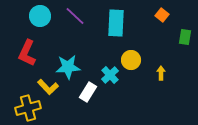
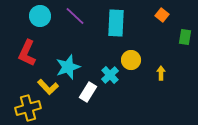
cyan star: rotated 15 degrees counterclockwise
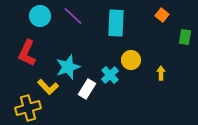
purple line: moved 2 px left
white rectangle: moved 1 px left, 3 px up
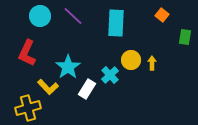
cyan star: rotated 15 degrees counterclockwise
yellow arrow: moved 9 px left, 10 px up
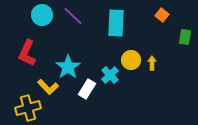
cyan circle: moved 2 px right, 1 px up
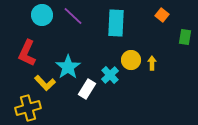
yellow L-shape: moved 3 px left, 4 px up
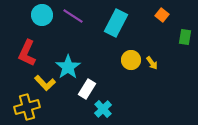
purple line: rotated 10 degrees counterclockwise
cyan rectangle: rotated 24 degrees clockwise
yellow arrow: rotated 144 degrees clockwise
cyan cross: moved 7 px left, 34 px down
yellow cross: moved 1 px left, 1 px up
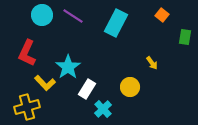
yellow circle: moved 1 px left, 27 px down
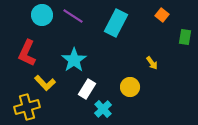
cyan star: moved 6 px right, 7 px up
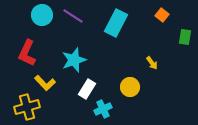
cyan star: rotated 15 degrees clockwise
cyan cross: rotated 18 degrees clockwise
